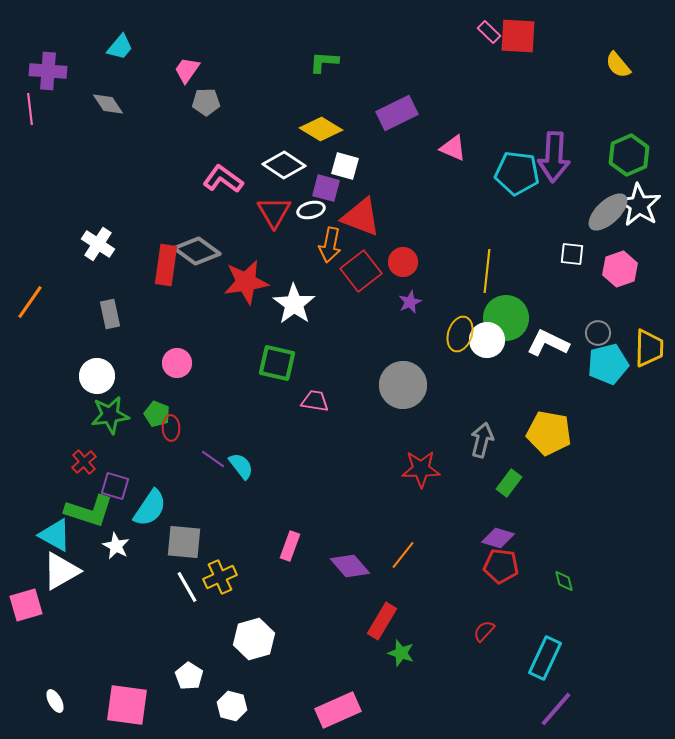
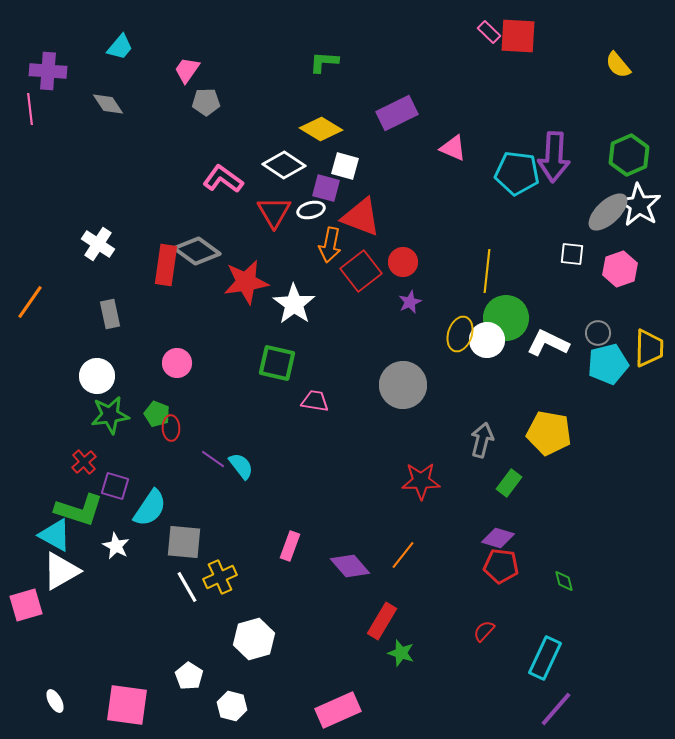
red star at (421, 469): moved 12 px down
green L-shape at (89, 511): moved 10 px left, 1 px up
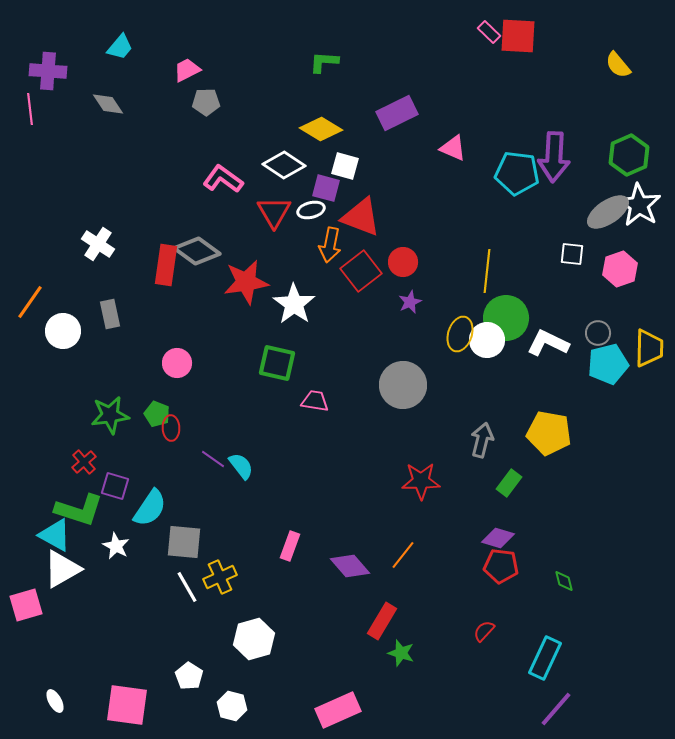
pink trapezoid at (187, 70): rotated 28 degrees clockwise
gray ellipse at (608, 212): rotated 9 degrees clockwise
white circle at (97, 376): moved 34 px left, 45 px up
white triangle at (61, 571): moved 1 px right, 2 px up
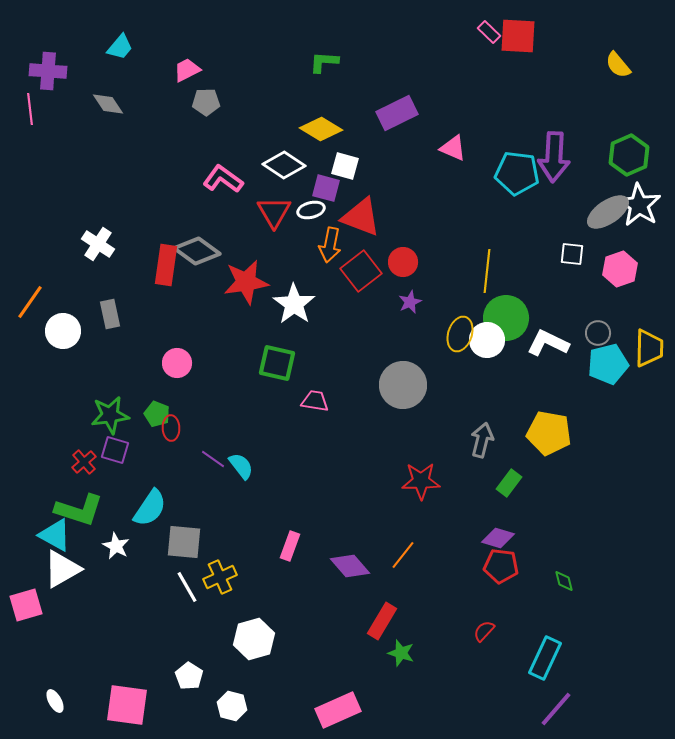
purple square at (115, 486): moved 36 px up
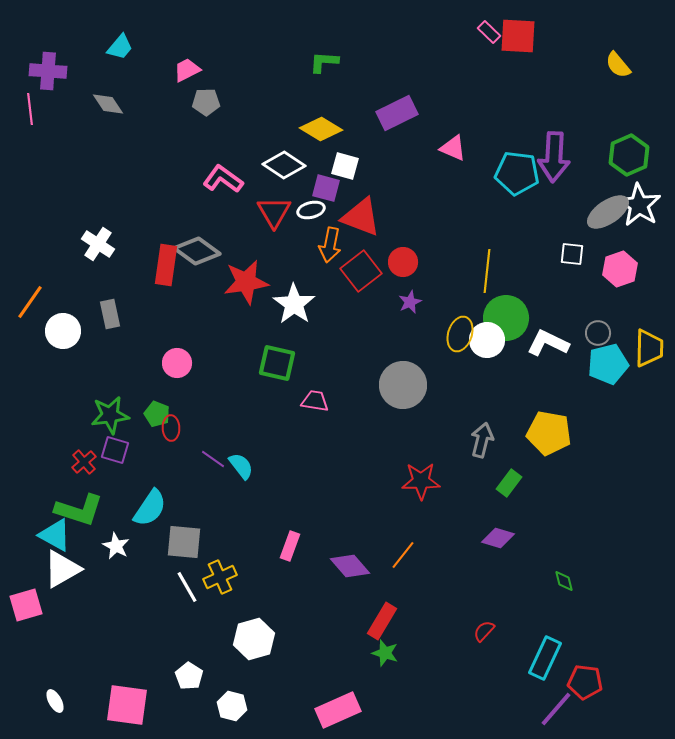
red pentagon at (501, 566): moved 84 px right, 116 px down
green star at (401, 653): moved 16 px left
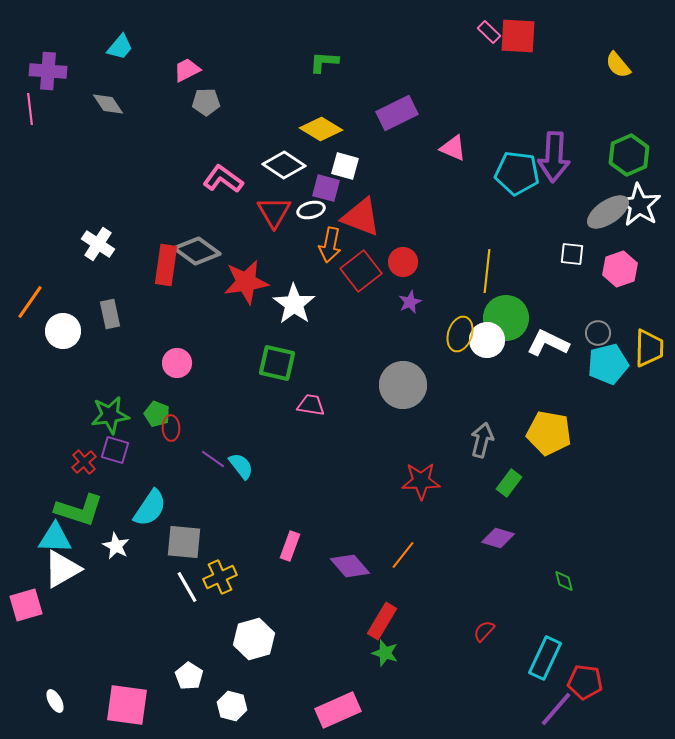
pink trapezoid at (315, 401): moved 4 px left, 4 px down
cyan triangle at (55, 535): moved 3 px down; rotated 27 degrees counterclockwise
